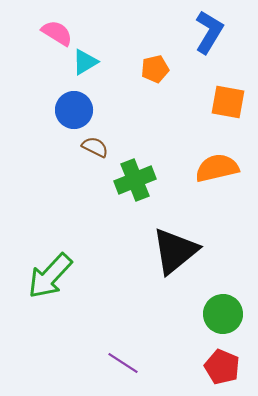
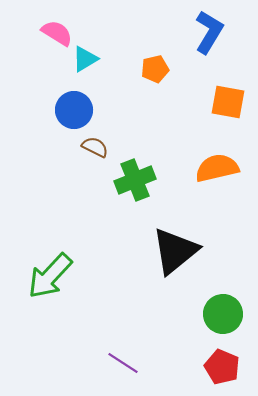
cyan triangle: moved 3 px up
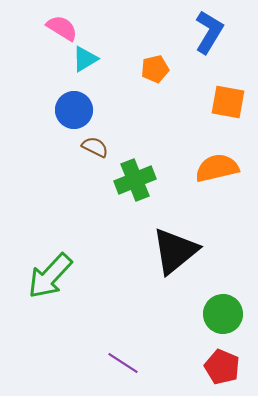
pink semicircle: moved 5 px right, 5 px up
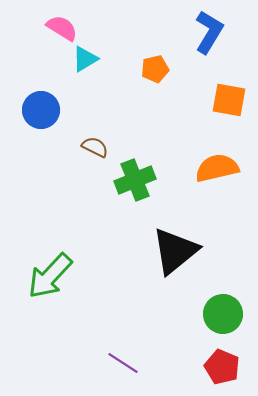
orange square: moved 1 px right, 2 px up
blue circle: moved 33 px left
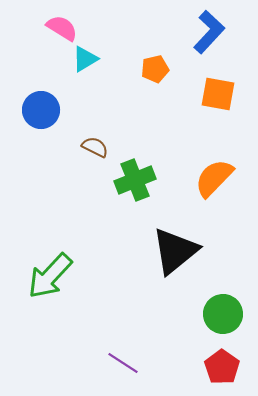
blue L-shape: rotated 12 degrees clockwise
orange square: moved 11 px left, 6 px up
orange semicircle: moved 3 px left, 10 px down; rotated 33 degrees counterclockwise
red pentagon: rotated 12 degrees clockwise
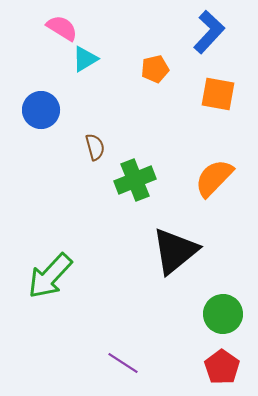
brown semicircle: rotated 48 degrees clockwise
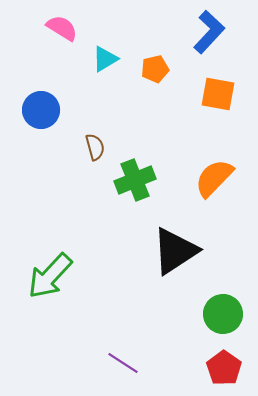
cyan triangle: moved 20 px right
black triangle: rotated 6 degrees clockwise
red pentagon: moved 2 px right, 1 px down
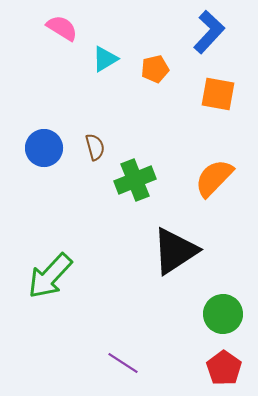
blue circle: moved 3 px right, 38 px down
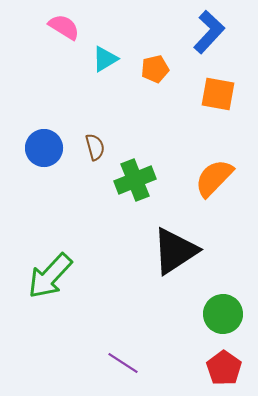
pink semicircle: moved 2 px right, 1 px up
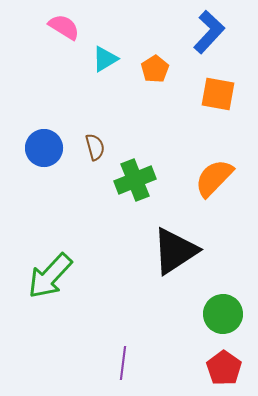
orange pentagon: rotated 20 degrees counterclockwise
purple line: rotated 64 degrees clockwise
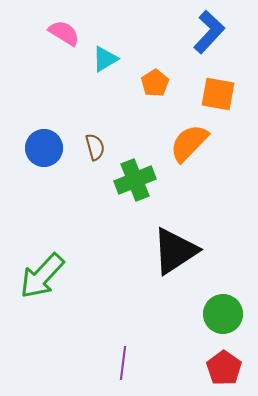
pink semicircle: moved 6 px down
orange pentagon: moved 14 px down
orange semicircle: moved 25 px left, 35 px up
green arrow: moved 8 px left
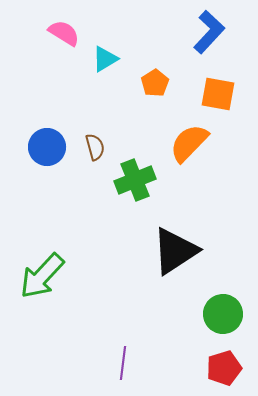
blue circle: moved 3 px right, 1 px up
red pentagon: rotated 20 degrees clockwise
